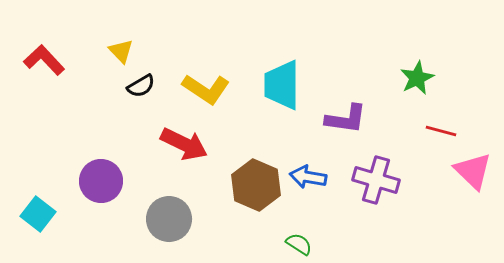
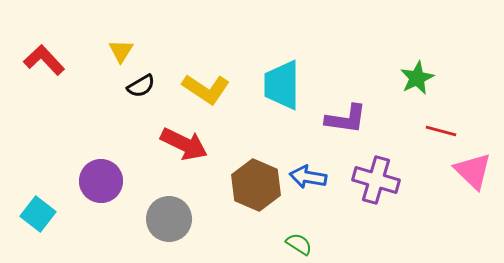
yellow triangle: rotated 16 degrees clockwise
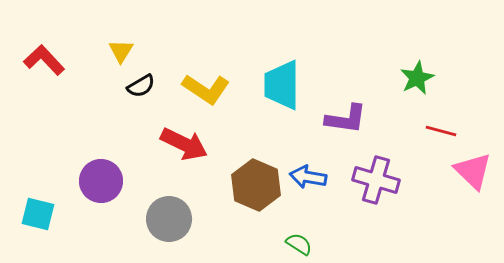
cyan square: rotated 24 degrees counterclockwise
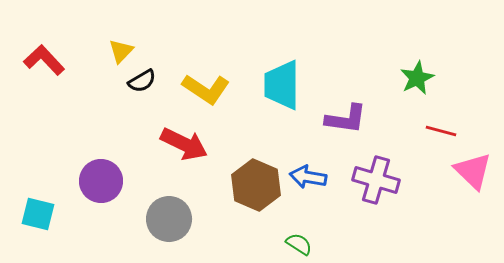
yellow triangle: rotated 12 degrees clockwise
black semicircle: moved 1 px right, 5 px up
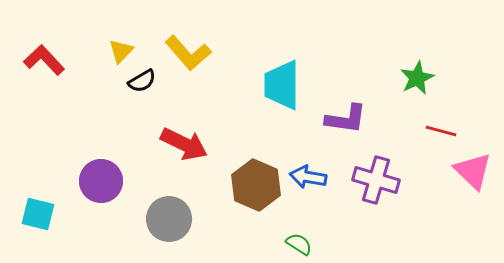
yellow L-shape: moved 18 px left, 36 px up; rotated 15 degrees clockwise
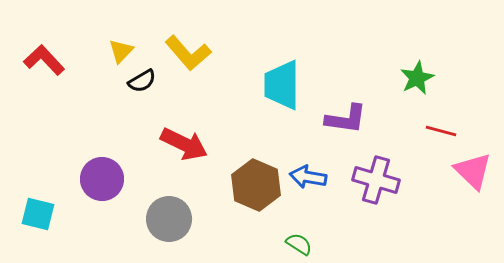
purple circle: moved 1 px right, 2 px up
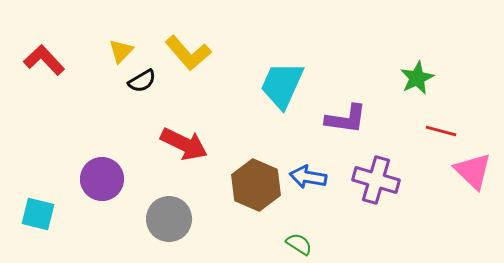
cyan trapezoid: rotated 24 degrees clockwise
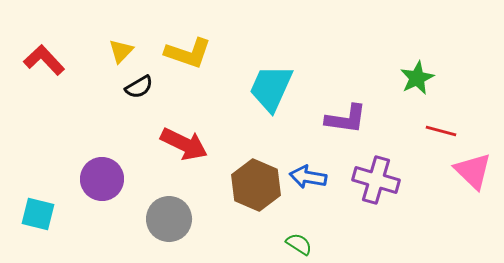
yellow L-shape: rotated 30 degrees counterclockwise
black semicircle: moved 3 px left, 6 px down
cyan trapezoid: moved 11 px left, 3 px down
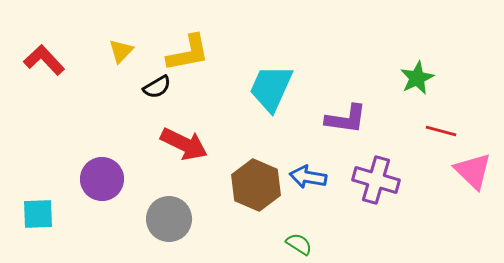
yellow L-shape: rotated 30 degrees counterclockwise
black semicircle: moved 18 px right
cyan square: rotated 16 degrees counterclockwise
